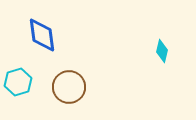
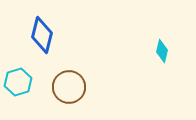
blue diamond: rotated 21 degrees clockwise
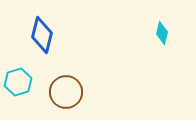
cyan diamond: moved 18 px up
brown circle: moved 3 px left, 5 px down
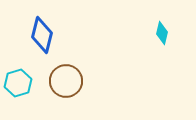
cyan hexagon: moved 1 px down
brown circle: moved 11 px up
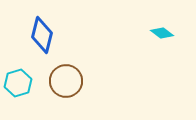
cyan diamond: rotated 65 degrees counterclockwise
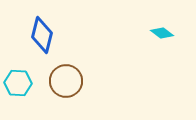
cyan hexagon: rotated 20 degrees clockwise
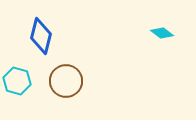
blue diamond: moved 1 px left, 1 px down
cyan hexagon: moved 1 px left, 2 px up; rotated 12 degrees clockwise
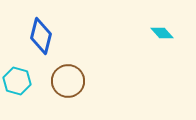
cyan diamond: rotated 10 degrees clockwise
brown circle: moved 2 px right
